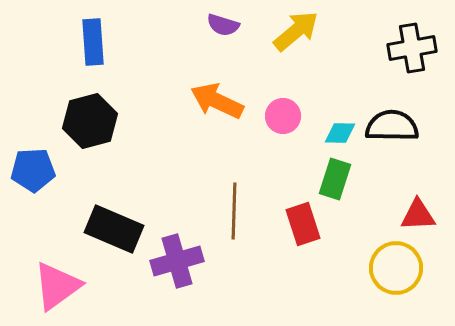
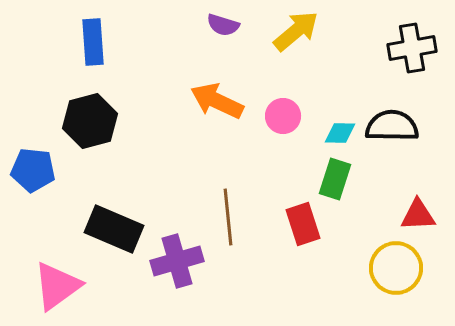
blue pentagon: rotated 9 degrees clockwise
brown line: moved 6 px left, 6 px down; rotated 8 degrees counterclockwise
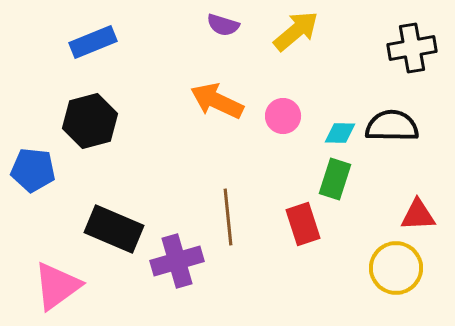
blue rectangle: rotated 72 degrees clockwise
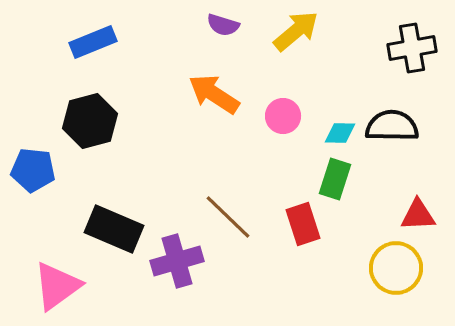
orange arrow: moved 3 px left, 7 px up; rotated 8 degrees clockwise
brown line: rotated 40 degrees counterclockwise
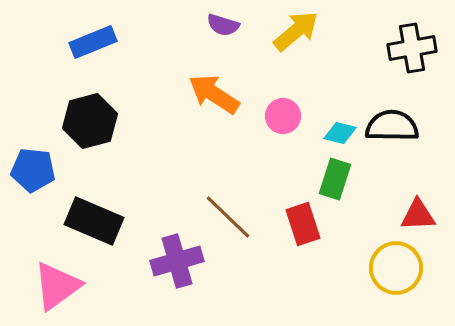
cyan diamond: rotated 12 degrees clockwise
black rectangle: moved 20 px left, 8 px up
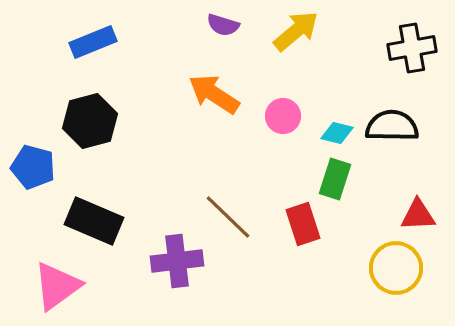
cyan diamond: moved 3 px left
blue pentagon: moved 3 px up; rotated 9 degrees clockwise
purple cross: rotated 9 degrees clockwise
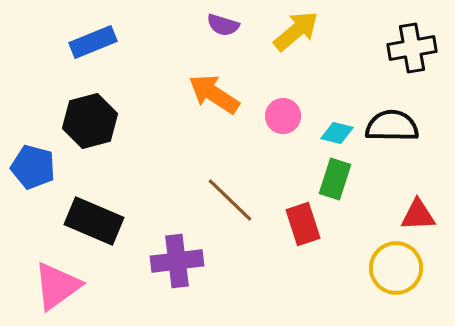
brown line: moved 2 px right, 17 px up
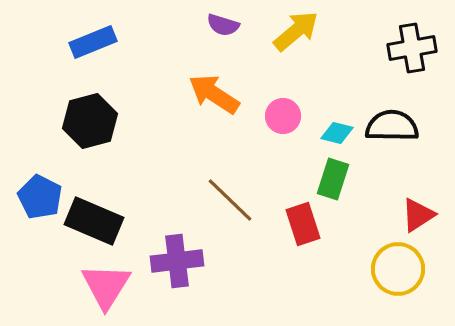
blue pentagon: moved 7 px right, 30 px down; rotated 12 degrees clockwise
green rectangle: moved 2 px left
red triangle: rotated 30 degrees counterclockwise
yellow circle: moved 2 px right, 1 px down
pink triangle: moved 49 px right; rotated 22 degrees counterclockwise
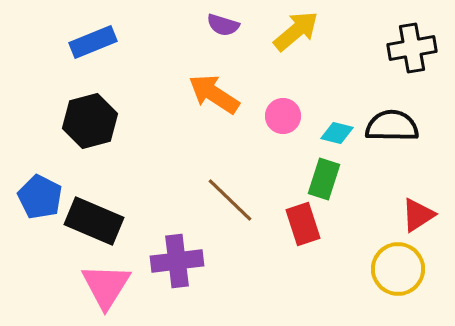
green rectangle: moved 9 px left
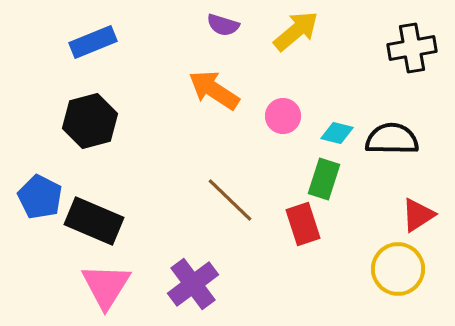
orange arrow: moved 4 px up
black semicircle: moved 13 px down
purple cross: moved 16 px right, 23 px down; rotated 30 degrees counterclockwise
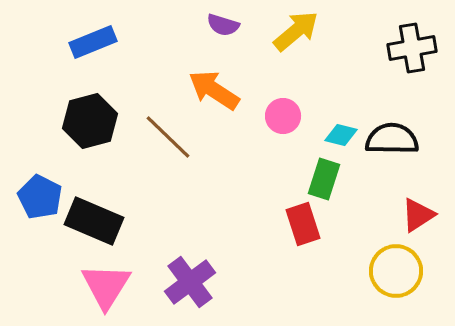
cyan diamond: moved 4 px right, 2 px down
brown line: moved 62 px left, 63 px up
yellow circle: moved 2 px left, 2 px down
purple cross: moved 3 px left, 2 px up
